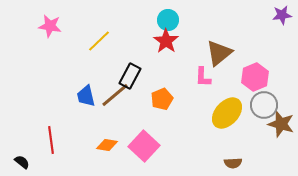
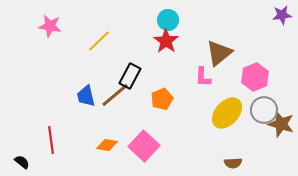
gray circle: moved 5 px down
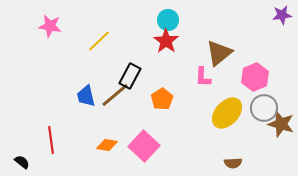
orange pentagon: rotated 10 degrees counterclockwise
gray circle: moved 2 px up
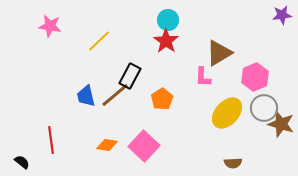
brown triangle: rotated 8 degrees clockwise
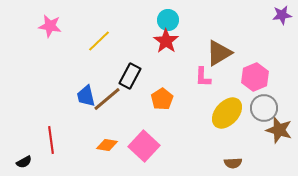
brown line: moved 8 px left, 4 px down
brown star: moved 2 px left, 6 px down
black semicircle: moved 2 px right; rotated 112 degrees clockwise
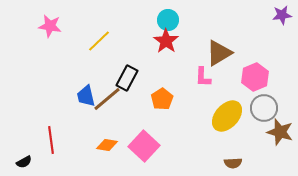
black rectangle: moved 3 px left, 2 px down
yellow ellipse: moved 3 px down
brown star: moved 1 px right, 2 px down
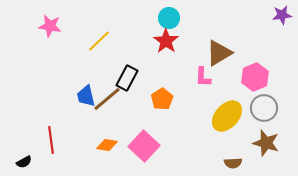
cyan circle: moved 1 px right, 2 px up
brown star: moved 14 px left, 11 px down
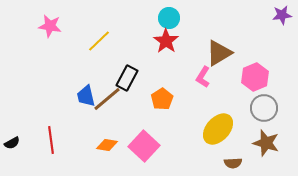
pink L-shape: rotated 30 degrees clockwise
yellow ellipse: moved 9 px left, 13 px down
black semicircle: moved 12 px left, 19 px up
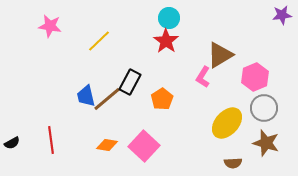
brown triangle: moved 1 px right, 2 px down
black rectangle: moved 3 px right, 4 px down
yellow ellipse: moved 9 px right, 6 px up
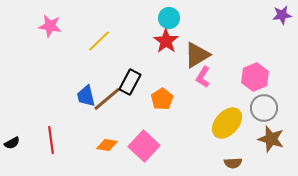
brown triangle: moved 23 px left
brown star: moved 5 px right, 4 px up
